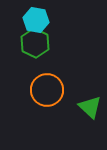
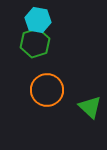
cyan hexagon: moved 2 px right
green hexagon: rotated 16 degrees clockwise
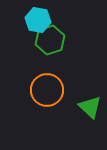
green hexagon: moved 15 px right, 3 px up
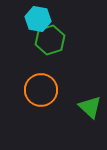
cyan hexagon: moved 1 px up
orange circle: moved 6 px left
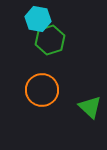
orange circle: moved 1 px right
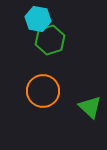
orange circle: moved 1 px right, 1 px down
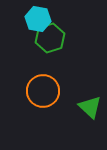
green hexagon: moved 2 px up
